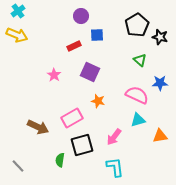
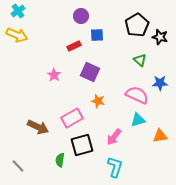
cyan L-shape: rotated 25 degrees clockwise
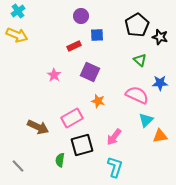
cyan triangle: moved 8 px right; rotated 28 degrees counterclockwise
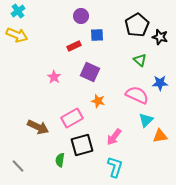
pink star: moved 2 px down
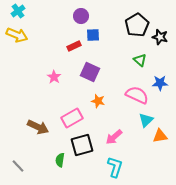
blue square: moved 4 px left
pink arrow: rotated 12 degrees clockwise
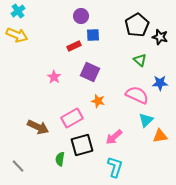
green semicircle: moved 1 px up
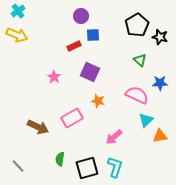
black square: moved 5 px right, 23 px down
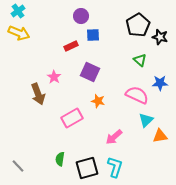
black pentagon: moved 1 px right
yellow arrow: moved 2 px right, 2 px up
red rectangle: moved 3 px left
brown arrow: moved 33 px up; rotated 45 degrees clockwise
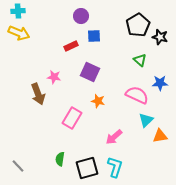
cyan cross: rotated 32 degrees clockwise
blue square: moved 1 px right, 1 px down
pink star: rotated 24 degrees counterclockwise
pink rectangle: rotated 30 degrees counterclockwise
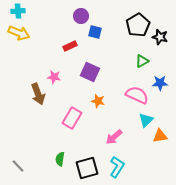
blue square: moved 1 px right, 4 px up; rotated 16 degrees clockwise
red rectangle: moved 1 px left
green triangle: moved 2 px right, 1 px down; rotated 48 degrees clockwise
cyan L-shape: moved 2 px right; rotated 15 degrees clockwise
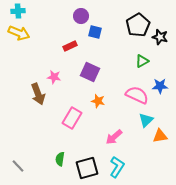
blue star: moved 3 px down
